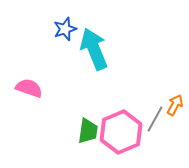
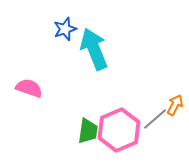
gray line: rotated 20 degrees clockwise
pink hexagon: moved 2 px left, 2 px up
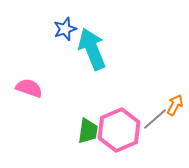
cyan arrow: moved 2 px left
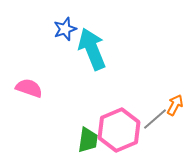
green trapezoid: moved 9 px down
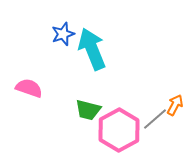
blue star: moved 2 px left, 5 px down
pink hexagon: rotated 6 degrees counterclockwise
green trapezoid: moved 30 px up; rotated 96 degrees clockwise
